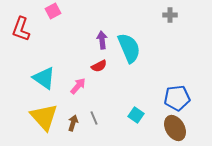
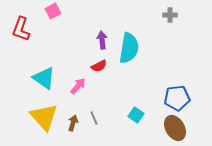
cyan semicircle: rotated 32 degrees clockwise
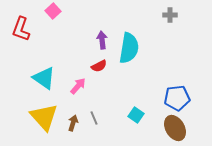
pink square: rotated 14 degrees counterclockwise
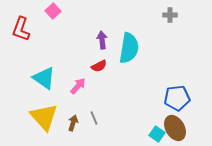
cyan square: moved 21 px right, 19 px down
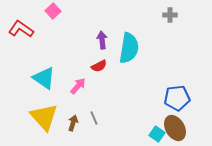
red L-shape: rotated 105 degrees clockwise
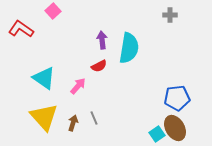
cyan square: rotated 21 degrees clockwise
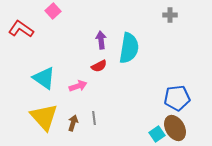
purple arrow: moved 1 px left
pink arrow: rotated 30 degrees clockwise
gray line: rotated 16 degrees clockwise
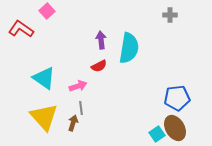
pink square: moved 6 px left
gray line: moved 13 px left, 10 px up
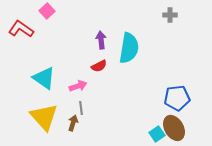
brown ellipse: moved 1 px left
